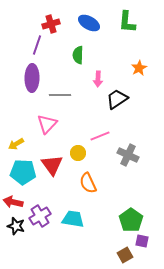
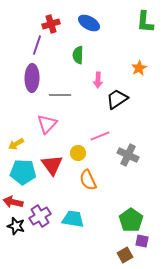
green L-shape: moved 18 px right
pink arrow: moved 1 px down
orange semicircle: moved 3 px up
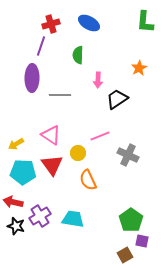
purple line: moved 4 px right, 1 px down
pink triangle: moved 4 px right, 11 px down; rotated 40 degrees counterclockwise
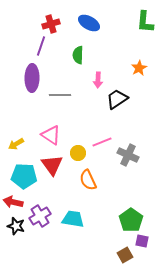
pink line: moved 2 px right, 6 px down
cyan pentagon: moved 1 px right, 4 px down
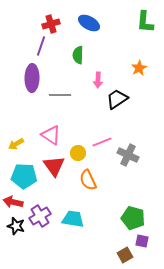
red triangle: moved 2 px right, 1 px down
green pentagon: moved 2 px right, 2 px up; rotated 20 degrees counterclockwise
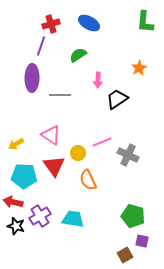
green semicircle: rotated 54 degrees clockwise
green pentagon: moved 2 px up
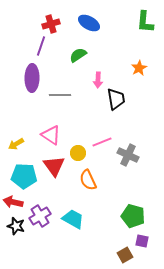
black trapezoid: moved 1 px left; rotated 115 degrees clockwise
cyan trapezoid: rotated 20 degrees clockwise
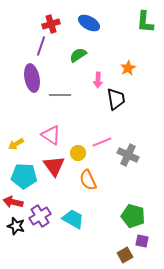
orange star: moved 11 px left
purple ellipse: rotated 12 degrees counterclockwise
